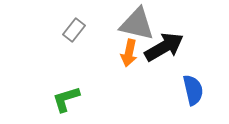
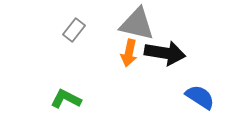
black arrow: moved 1 px right, 6 px down; rotated 39 degrees clockwise
blue semicircle: moved 7 px right, 7 px down; rotated 44 degrees counterclockwise
green L-shape: rotated 44 degrees clockwise
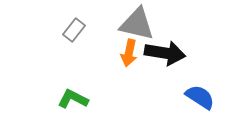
green L-shape: moved 7 px right
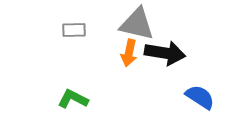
gray rectangle: rotated 50 degrees clockwise
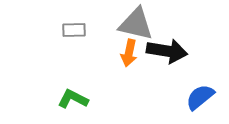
gray triangle: moved 1 px left
black arrow: moved 2 px right, 2 px up
blue semicircle: rotated 72 degrees counterclockwise
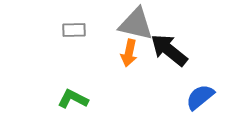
black arrow: moved 2 px right, 1 px up; rotated 150 degrees counterclockwise
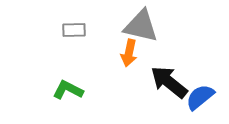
gray triangle: moved 5 px right, 2 px down
black arrow: moved 32 px down
green L-shape: moved 5 px left, 9 px up
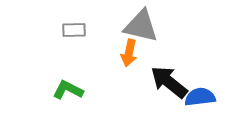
blue semicircle: rotated 32 degrees clockwise
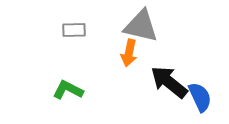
blue semicircle: rotated 72 degrees clockwise
